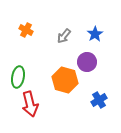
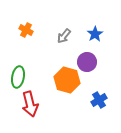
orange hexagon: moved 2 px right
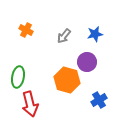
blue star: rotated 21 degrees clockwise
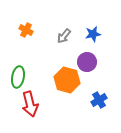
blue star: moved 2 px left
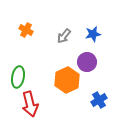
orange hexagon: rotated 20 degrees clockwise
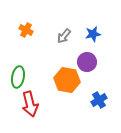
orange hexagon: rotated 25 degrees counterclockwise
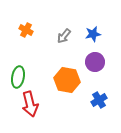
purple circle: moved 8 px right
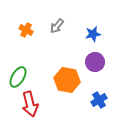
gray arrow: moved 7 px left, 10 px up
green ellipse: rotated 20 degrees clockwise
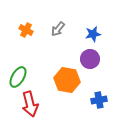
gray arrow: moved 1 px right, 3 px down
purple circle: moved 5 px left, 3 px up
blue cross: rotated 21 degrees clockwise
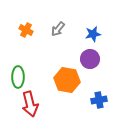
green ellipse: rotated 30 degrees counterclockwise
